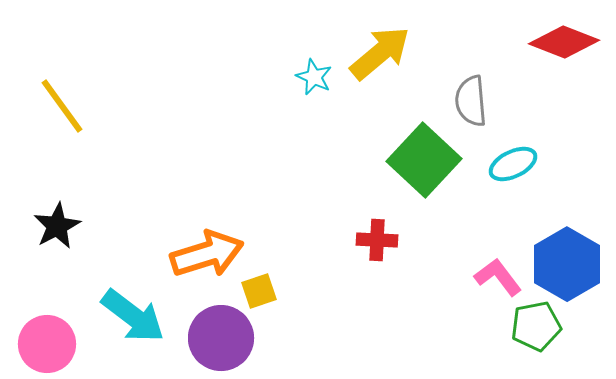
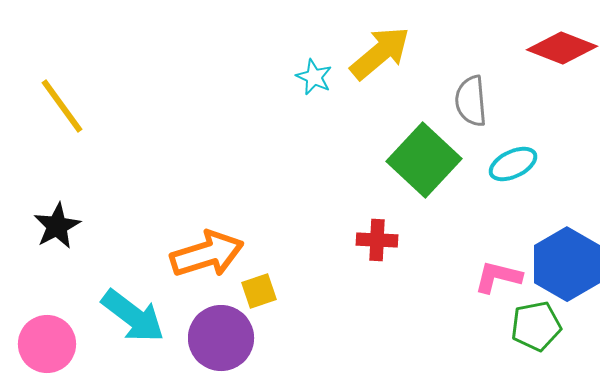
red diamond: moved 2 px left, 6 px down
pink L-shape: rotated 39 degrees counterclockwise
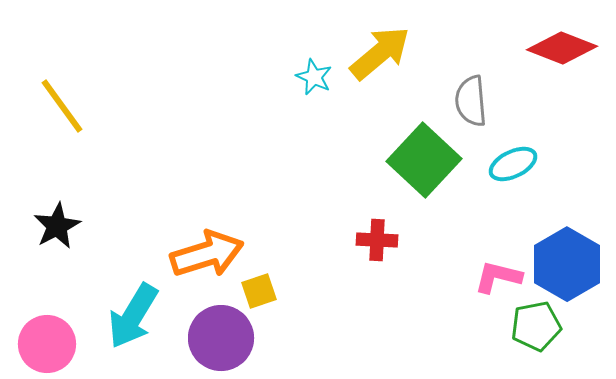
cyan arrow: rotated 84 degrees clockwise
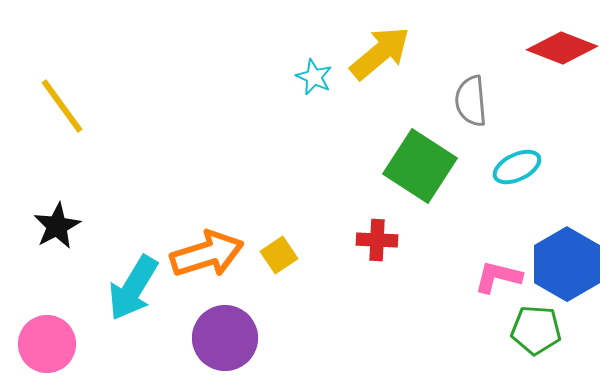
green square: moved 4 px left, 6 px down; rotated 10 degrees counterclockwise
cyan ellipse: moved 4 px right, 3 px down
yellow square: moved 20 px right, 36 px up; rotated 15 degrees counterclockwise
cyan arrow: moved 28 px up
green pentagon: moved 4 px down; rotated 15 degrees clockwise
purple circle: moved 4 px right
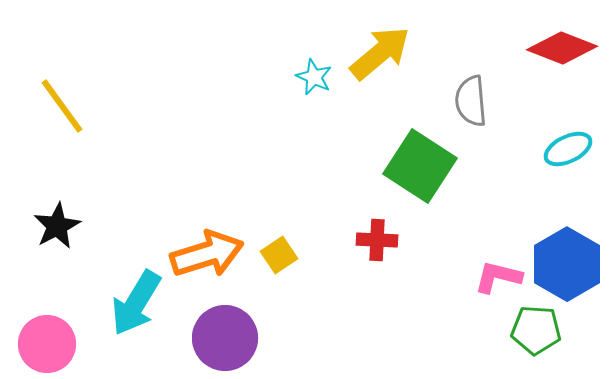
cyan ellipse: moved 51 px right, 18 px up
cyan arrow: moved 3 px right, 15 px down
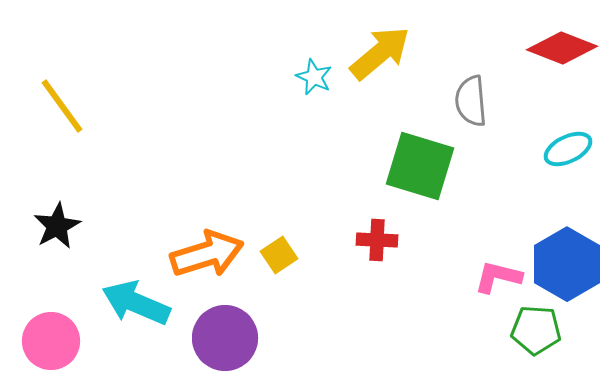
green square: rotated 16 degrees counterclockwise
cyan arrow: rotated 82 degrees clockwise
pink circle: moved 4 px right, 3 px up
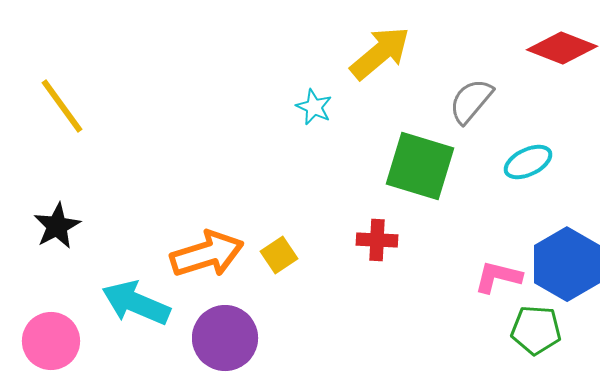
cyan star: moved 30 px down
gray semicircle: rotated 45 degrees clockwise
cyan ellipse: moved 40 px left, 13 px down
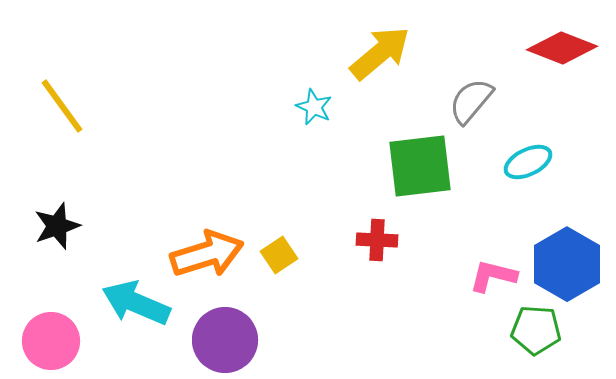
green square: rotated 24 degrees counterclockwise
black star: rotated 9 degrees clockwise
pink L-shape: moved 5 px left, 1 px up
purple circle: moved 2 px down
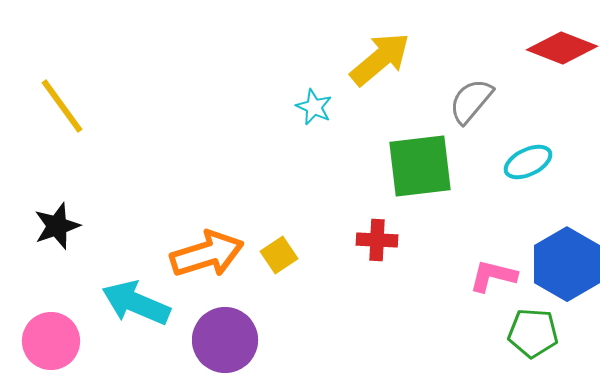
yellow arrow: moved 6 px down
green pentagon: moved 3 px left, 3 px down
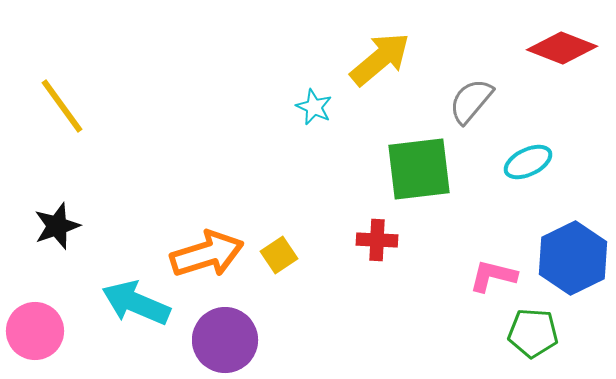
green square: moved 1 px left, 3 px down
blue hexagon: moved 6 px right, 6 px up; rotated 4 degrees clockwise
pink circle: moved 16 px left, 10 px up
